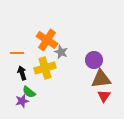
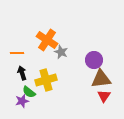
yellow cross: moved 1 px right, 12 px down
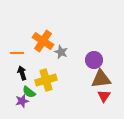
orange cross: moved 4 px left, 1 px down
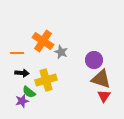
black arrow: rotated 112 degrees clockwise
brown triangle: rotated 25 degrees clockwise
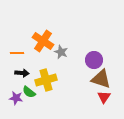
red triangle: moved 1 px down
purple star: moved 6 px left, 3 px up; rotated 24 degrees clockwise
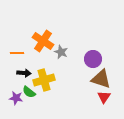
purple circle: moved 1 px left, 1 px up
black arrow: moved 2 px right
yellow cross: moved 2 px left
